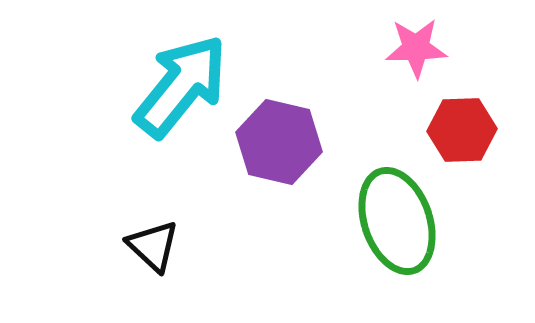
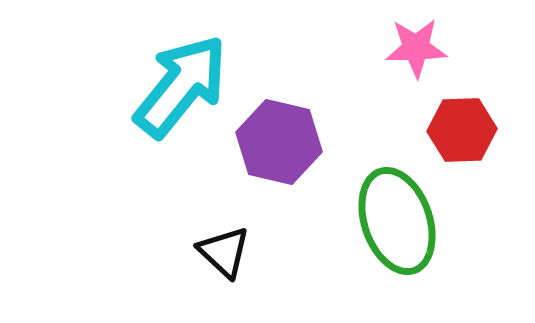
black triangle: moved 71 px right, 6 px down
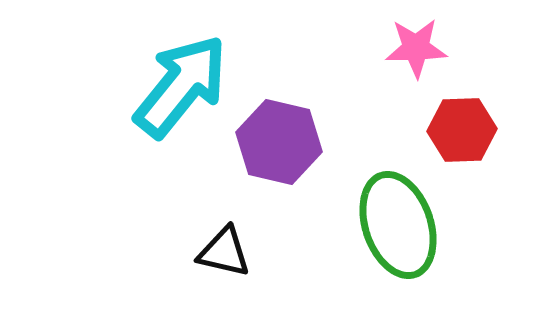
green ellipse: moved 1 px right, 4 px down
black triangle: rotated 30 degrees counterclockwise
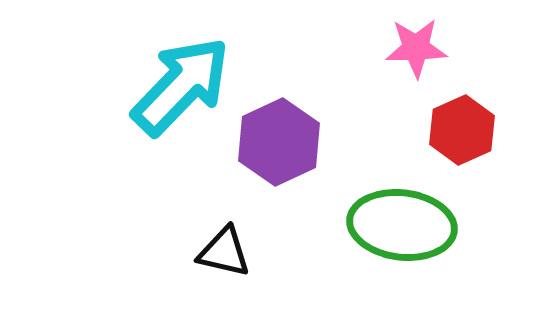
cyan arrow: rotated 5 degrees clockwise
red hexagon: rotated 22 degrees counterclockwise
purple hexagon: rotated 22 degrees clockwise
green ellipse: moved 4 px right; rotated 64 degrees counterclockwise
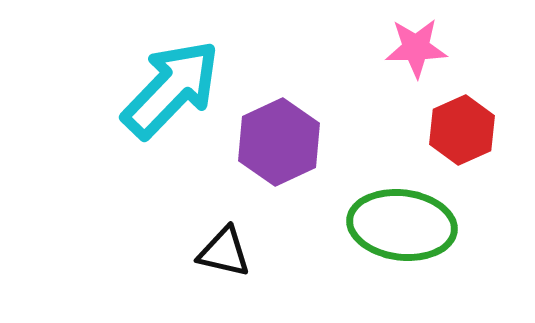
cyan arrow: moved 10 px left, 3 px down
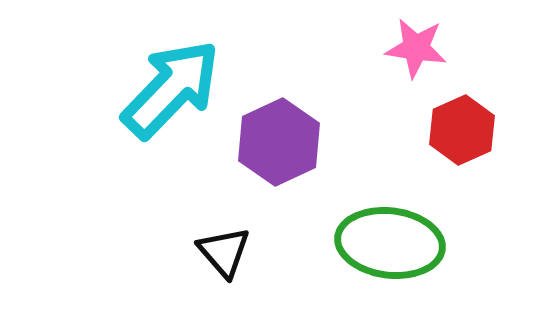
pink star: rotated 10 degrees clockwise
green ellipse: moved 12 px left, 18 px down
black triangle: rotated 36 degrees clockwise
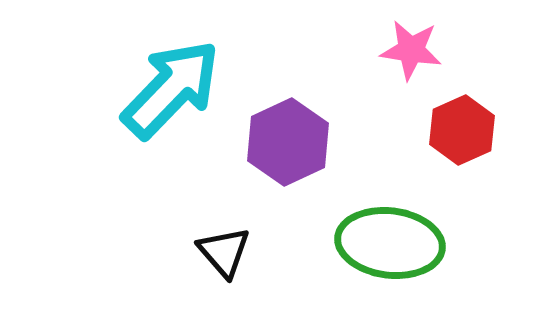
pink star: moved 5 px left, 2 px down
purple hexagon: moved 9 px right
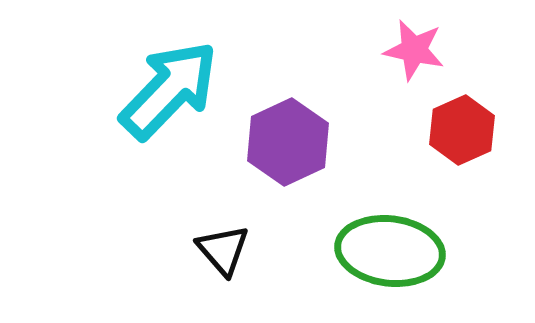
pink star: moved 3 px right; rotated 4 degrees clockwise
cyan arrow: moved 2 px left, 1 px down
green ellipse: moved 8 px down
black triangle: moved 1 px left, 2 px up
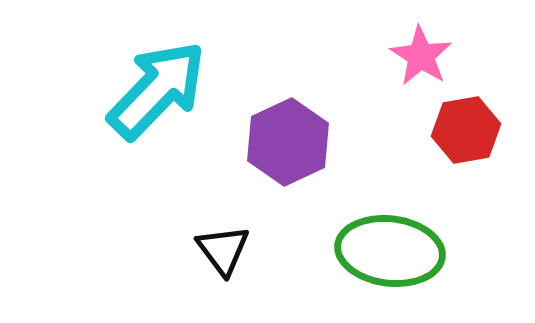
pink star: moved 7 px right, 6 px down; rotated 20 degrees clockwise
cyan arrow: moved 12 px left
red hexagon: moved 4 px right; rotated 14 degrees clockwise
black triangle: rotated 4 degrees clockwise
